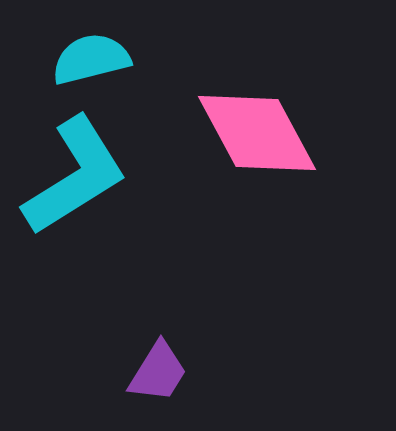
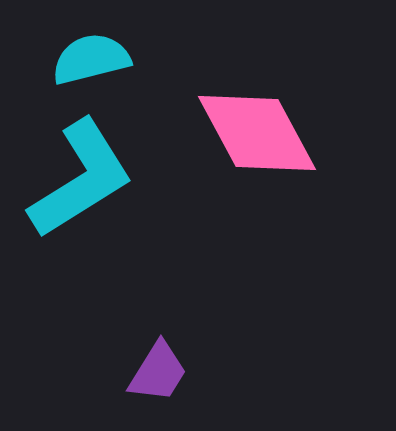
cyan L-shape: moved 6 px right, 3 px down
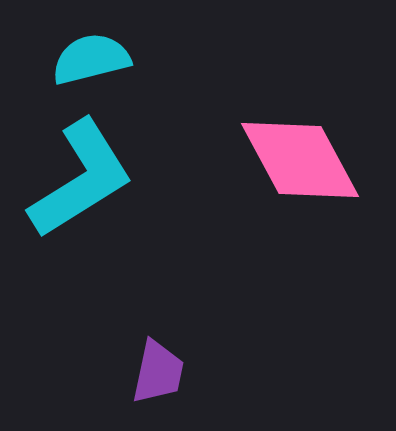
pink diamond: moved 43 px right, 27 px down
purple trapezoid: rotated 20 degrees counterclockwise
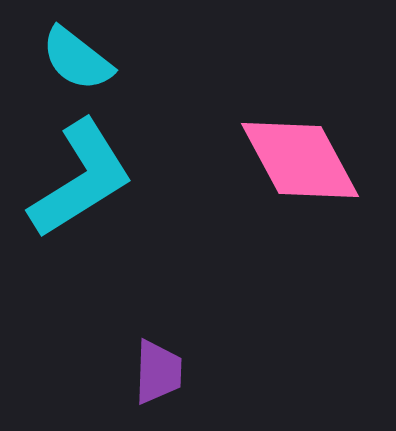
cyan semicircle: moved 14 px left; rotated 128 degrees counterclockwise
purple trapezoid: rotated 10 degrees counterclockwise
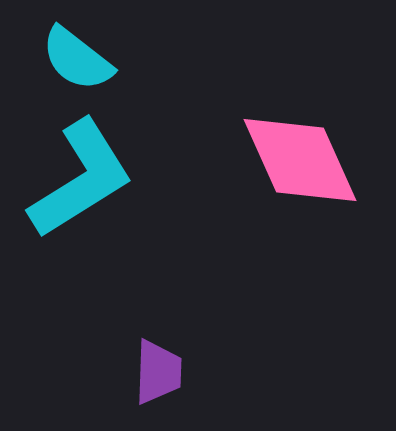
pink diamond: rotated 4 degrees clockwise
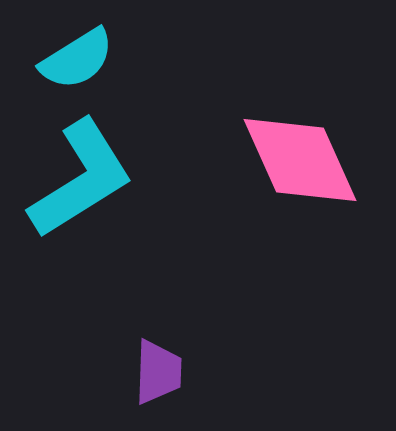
cyan semicircle: rotated 70 degrees counterclockwise
